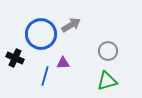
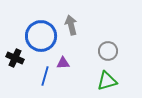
gray arrow: rotated 72 degrees counterclockwise
blue circle: moved 2 px down
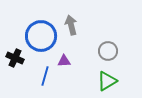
purple triangle: moved 1 px right, 2 px up
green triangle: rotated 15 degrees counterclockwise
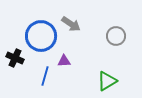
gray arrow: moved 1 px up; rotated 138 degrees clockwise
gray circle: moved 8 px right, 15 px up
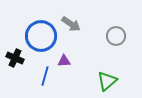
green triangle: rotated 10 degrees counterclockwise
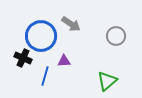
black cross: moved 8 px right
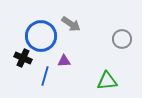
gray circle: moved 6 px right, 3 px down
green triangle: rotated 35 degrees clockwise
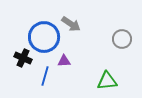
blue circle: moved 3 px right, 1 px down
